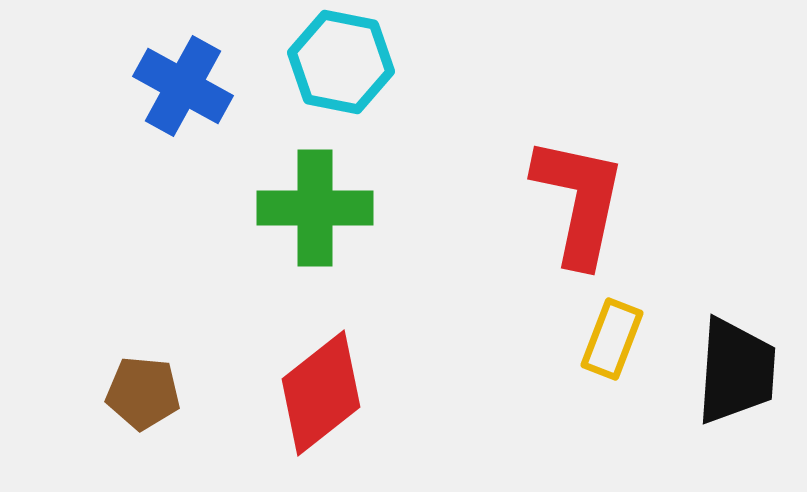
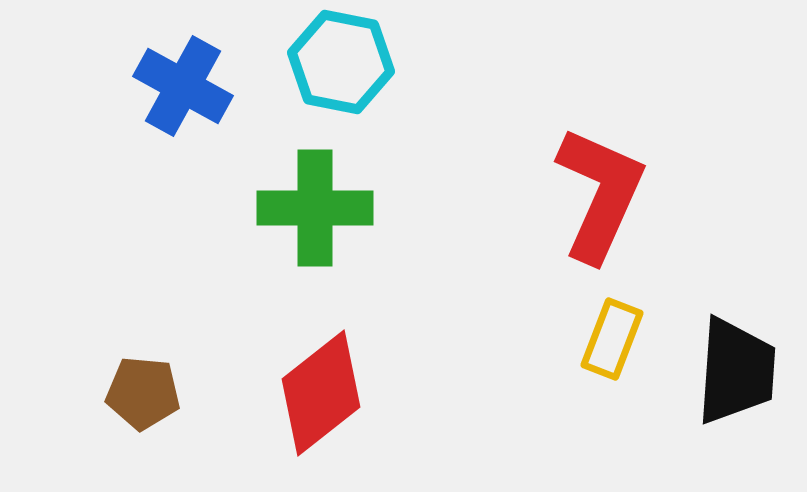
red L-shape: moved 21 px right, 7 px up; rotated 12 degrees clockwise
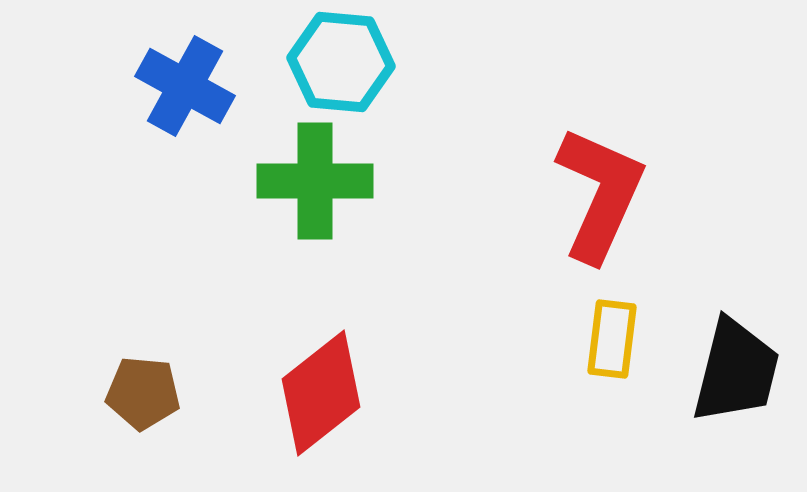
cyan hexagon: rotated 6 degrees counterclockwise
blue cross: moved 2 px right
green cross: moved 27 px up
yellow rectangle: rotated 14 degrees counterclockwise
black trapezoid: rotated 10 degrees clockwise
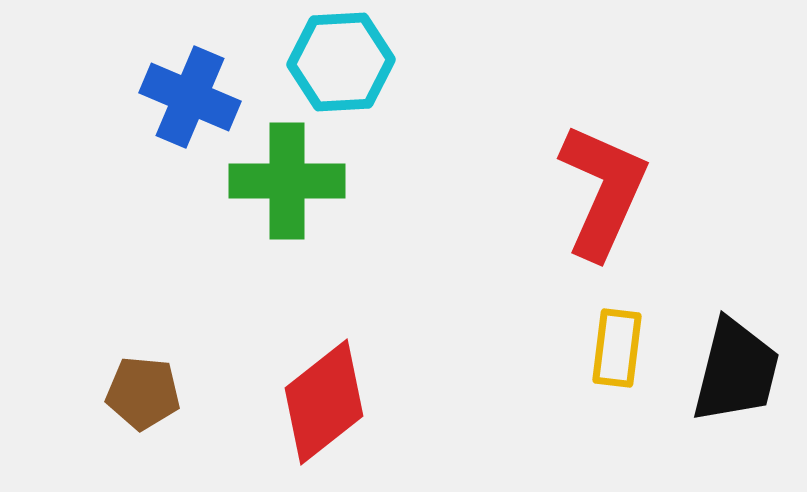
cyan hexagon: rotated 8 degrees counterclockwise
blue cross: moved 5 px right, 11 px down; rotated 6 degrees counterclockwise
green cross: moved 28 px left
red L-shape: moved 3 px right, 3 px up
yellow rectangle: moved 5 px right, 9 px down
red diamond: moved 3 px right, 9 px down
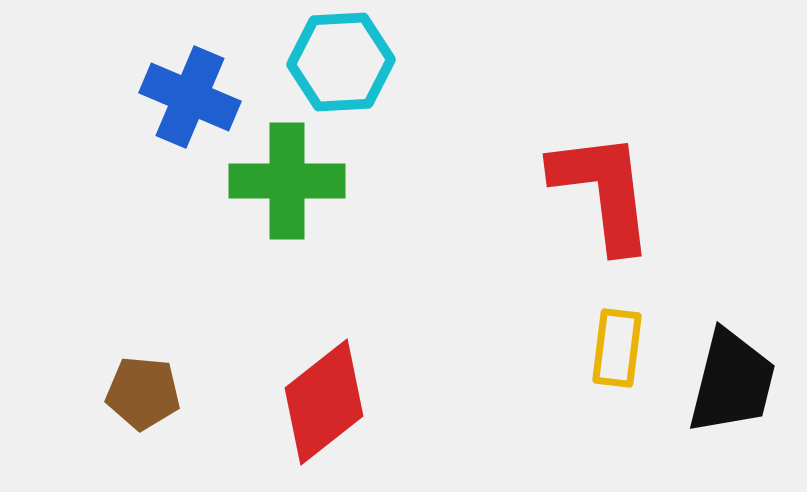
red L-shape: rotated 31 degrees counterclockwise
black trapezoid: moved 4 px left, 11 px down
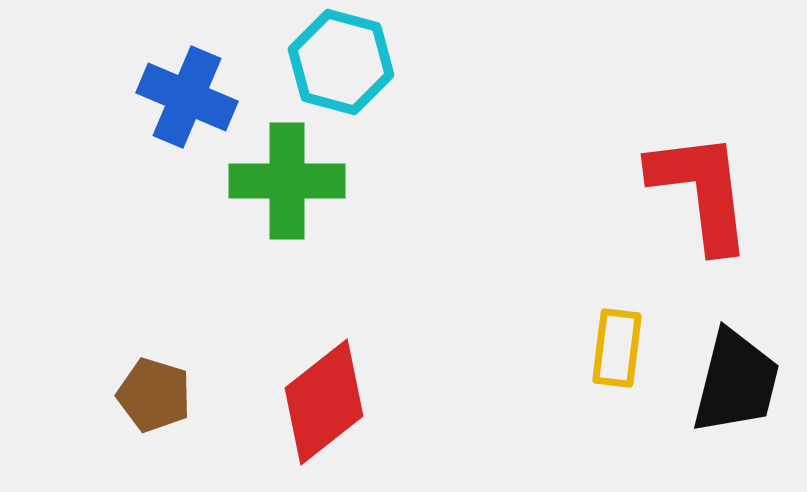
cyan hexagon: rotated 18 degrees clockwise
blue cross: moved 3 px left
red L-shape: moved 98 px right
black trapezoid: moved 4 px right
brown pentagon: moved 11 px right, 2 px down; rotated 12 degrees clockwise
